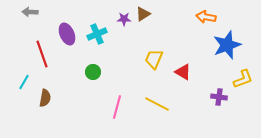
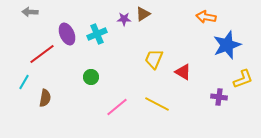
red line: rotated 72 degrees clockwise
green circle: moved 2 px left, 5 px down
pink line: rotated 35 degrees clockwise
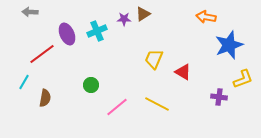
cyan cross: moved 3 px up
blue star: moved 2 px right
green circle: moved 8 px down
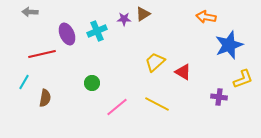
red line: rotated 24 degrees clockwise
yellow trapezoid: moved 1 px right, 3 px down; rotated 25 degrees clockwise
green circle: moved 1 px right, 2 px up
